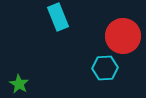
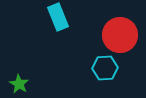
red circle: moved 3 px left, 1 px up
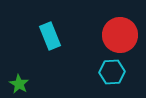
cyan rectangle: moved 8 px left, 19 px down
cyan hexagon: moved 7 px right, 4 px down
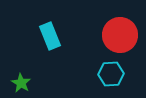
cyan hexagon: moved 1 px left, 2 px down
green star: moved 2 px right, 1 px up
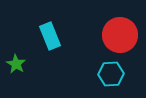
green star: moved 5 px left, 19 px up
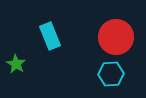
red circle: moved 4 px left, 2 px down
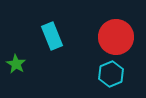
cyan rectangle: moved 2 px right
cyan hexagon: rotated 20 degrees counterclockwise
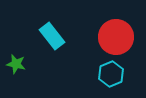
cyan rectangle: rotated 16 degrees counterclockwise
green star: rotated 18 degrees counterclockwise
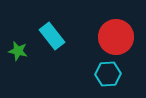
green star: moved 2 px right, 13 px up
cyan hexagon: moved 3 px left; rotated 20 degrees clockwise
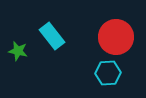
cyan hexagon: moved 1 px up
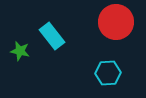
red circle: moved 15 px up
green star: moved 2 px right
